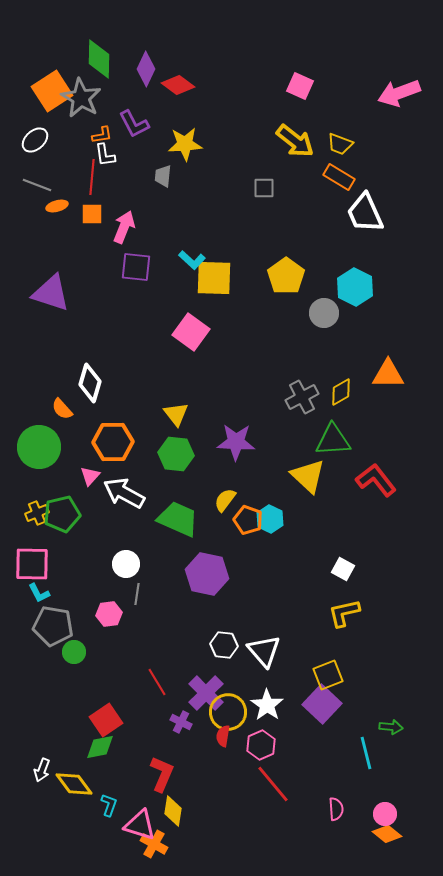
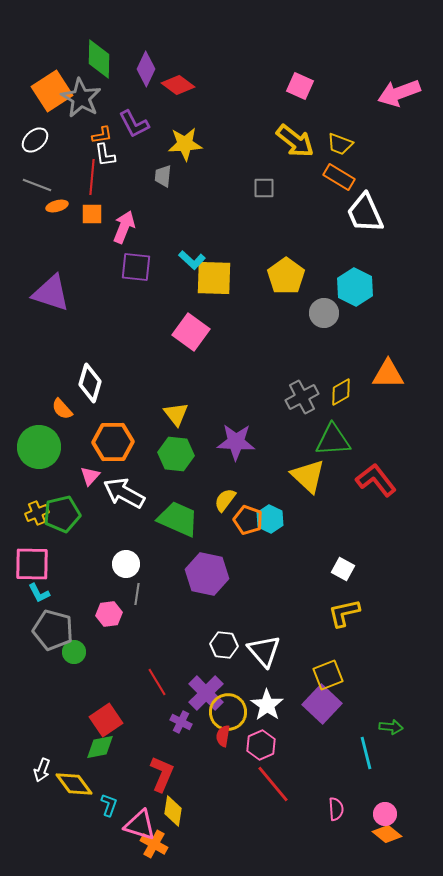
gray pentagon at (53, 626): moved 4 px down; rotated 6 degrees clockwise
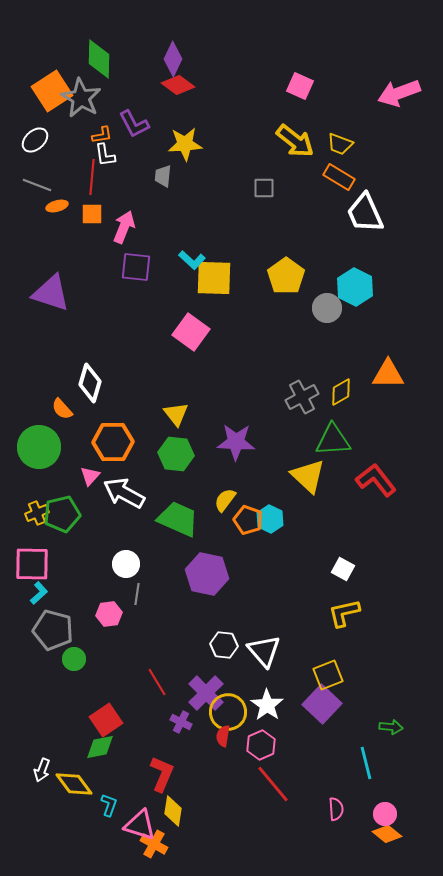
purple diamond at (146, 69): moved 27 px right, 10 px up
gray circle at (324, 313): moved 3 px right, 5 px up
cyan L-shape at (39, 593): rotated 105 degrees counterclockwise
green circle at (74, 652): moved 7 px down
cyan line at (366, 753): moved 10 px down
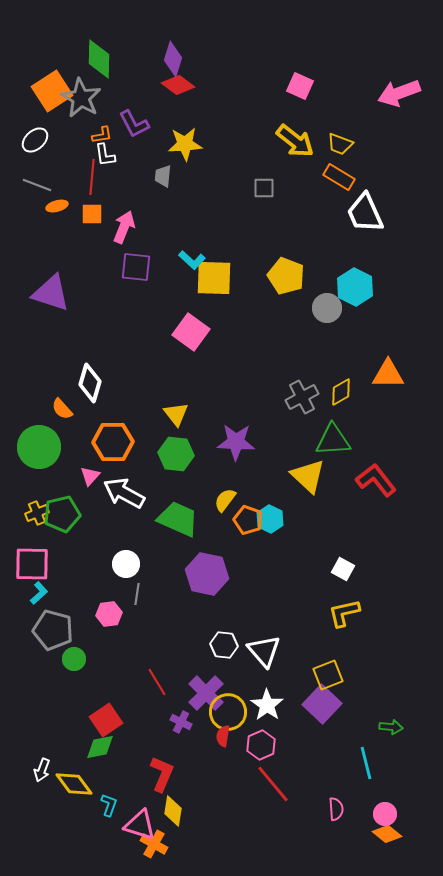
purple diamond at (173, 59): rotated 8 degrees counterclockwise
yellow pentagon at (286, 276): rotated 15 degrees counterclockwise
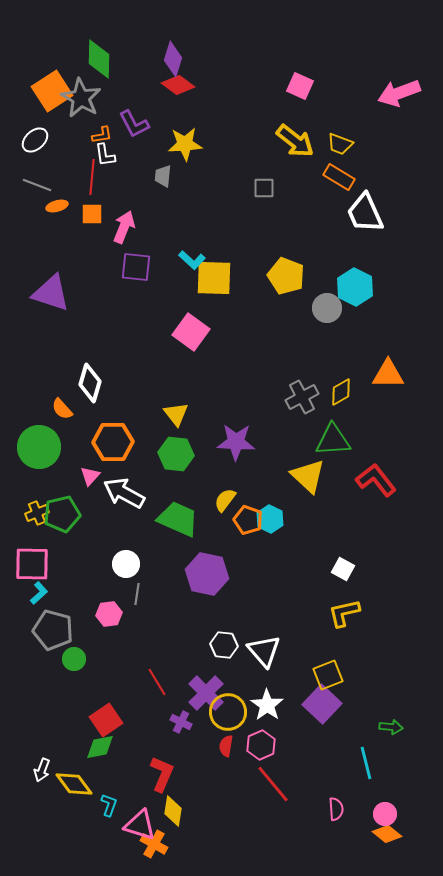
red semicircle at (223, 736): moved 3 px right, 10 px down
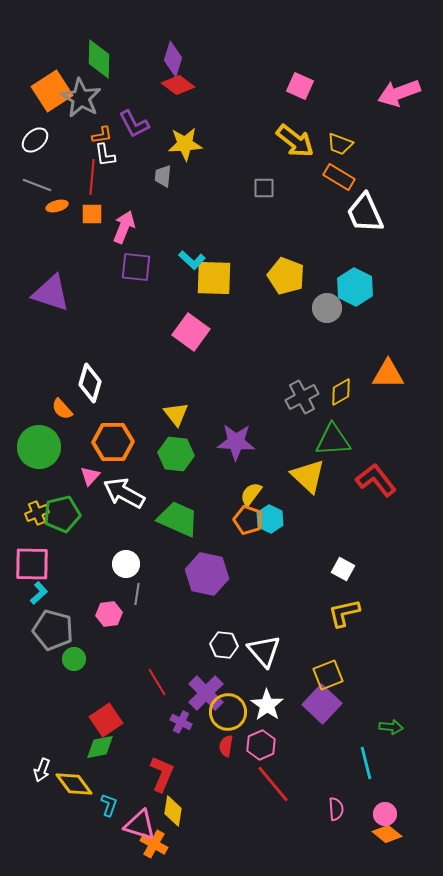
yellow semicircle at (225, 500): moved 26 px right, 6 px up
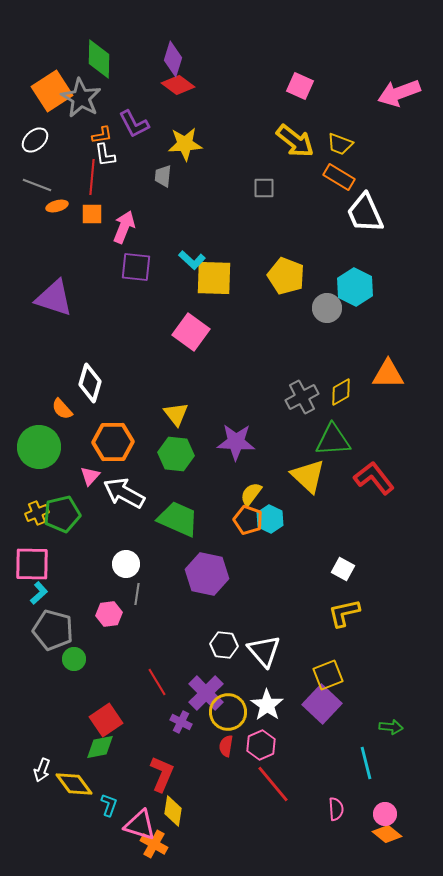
purple triangle at (51, 293): moved 3 px right, 5 px down
red L-shape at (376, 480): moved 2 px left, 2 px up
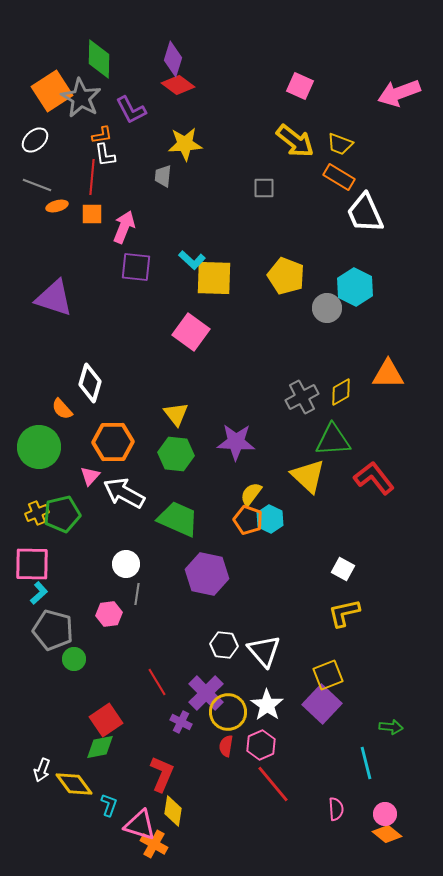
purple L-shape at (134, 124): moved 3 px left, 14 px up
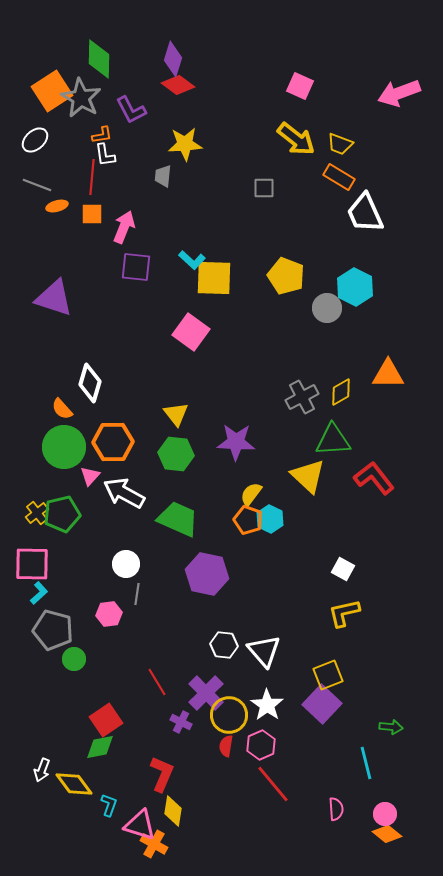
yellow arrow at (295, 141): moved 1 px right, 2 px up
green circle at (39, 447): moved 25 px right
yellow cross at (37, 513): rotated 15 degrees counterclockwise
yellow circle at (228, 712): moved 1 px right, 3 px down
